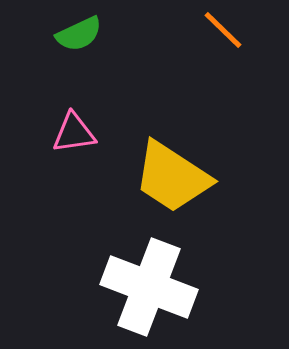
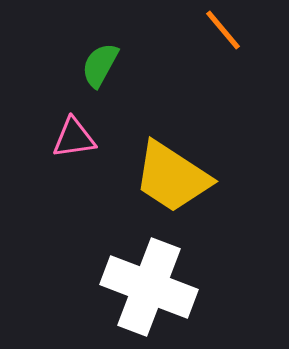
orange line: rotated 6 degrees clockwise
green semicircle: moved 21 px right, 31 px down; rotated 144 degrees clockwise
pink triangle: moved 5 px down
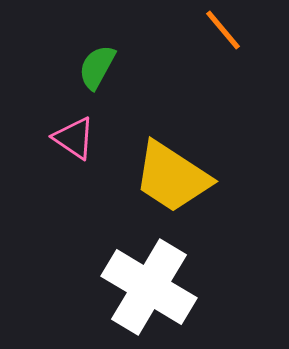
green semicircle: moved 3 px left, 2 px down
pink triangle: rotated 42 degrees clockwise
white cross: rotated 10 degrees clockwise
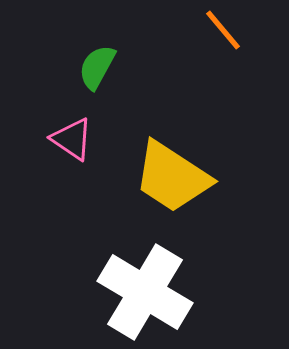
pink triangle: moved 2 px left, 1 px down
white cross: moved 4 px left, 5 px down
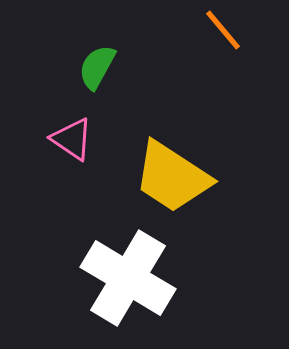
white cross: moved 17 px left, 14 px up
